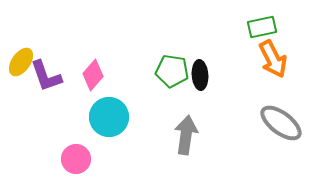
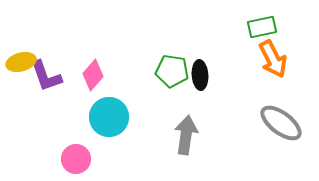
yellow ellipse: rotated 40 degrees clockwise
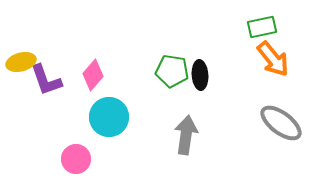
orange arrow: rotated 12 degrees counterclockwise
purple L-shape: moved 4 px down
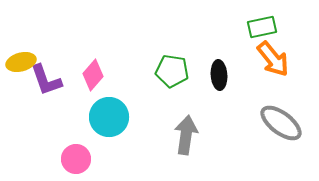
black ellipse: moved 19 px right
